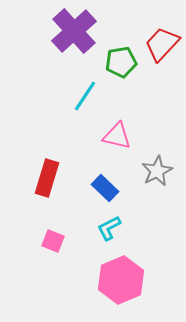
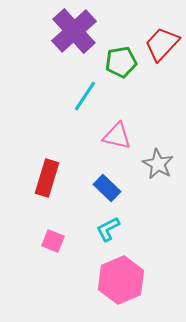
gray star: moved 1 px right, 7 px up; rotated 16 degrees counterclockwise
blue rectangle: moved 2 px right
cyan L-shape: moved 1 px left, 1 px down
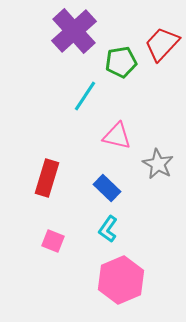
cyan L-shape: rotated 28 degrees counterclockwise
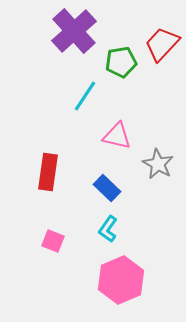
red rectangle: moved 1 px right, 6 px up; rotated 9 degrees counterclockwise
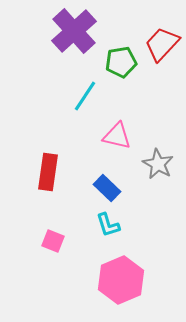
cyan L-shape: moved 4 px up; rotated 52 degrees counterclockwise
